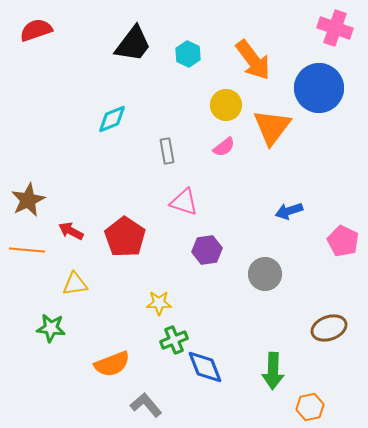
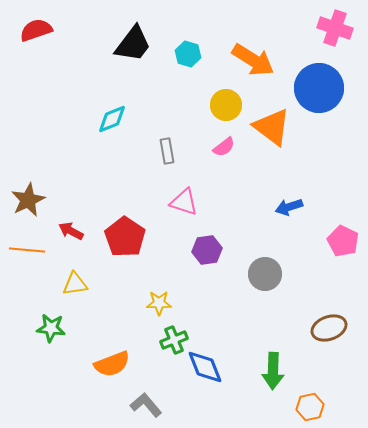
cyan hexagon: rotated 10 degrees counterclockwise
orange arrow: rotated 21 degrees counterclockwise
orange triangle: rotated 30 degrees counterclockwise
blue arrow: moved 4 px up
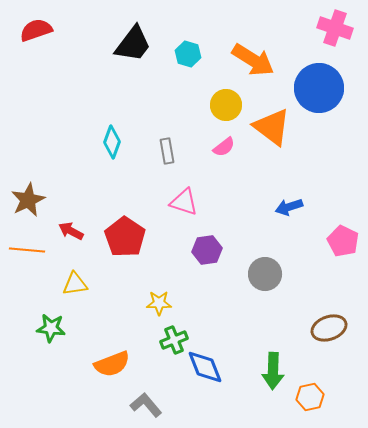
cyan diamond: moved 23 px down; rotated 48 degrees counterclockwise
orange hexagon: moved 10 px up
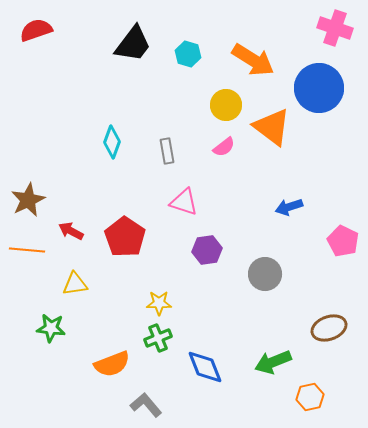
green cross: moved 16 px left, 2 px up
green arrow: moved 9 px up; rotated 66 degrees clockwise
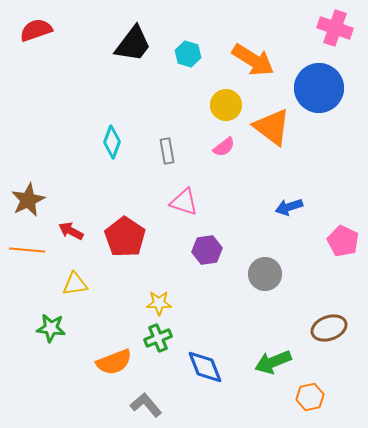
orange semicircle: moved 2 px right, 2 px up
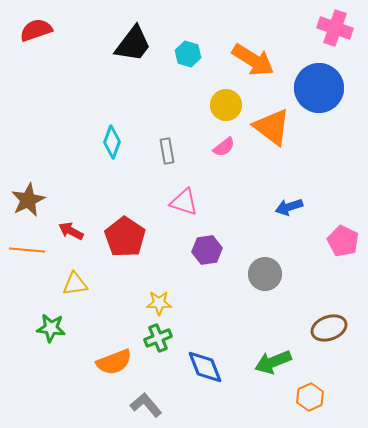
orange hexagon: rotated 12 degrees counterclockwise
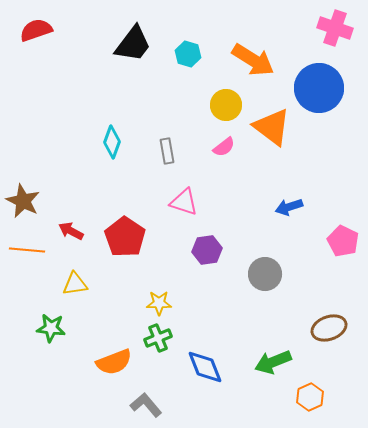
brown star: moved 5 px left, 1 px down; rotated 20 degrees counterclockwise
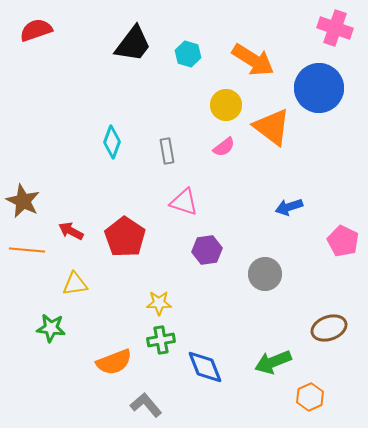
green cross: moved 3 px right, 2 px down; rotated 12 degrees clockwise
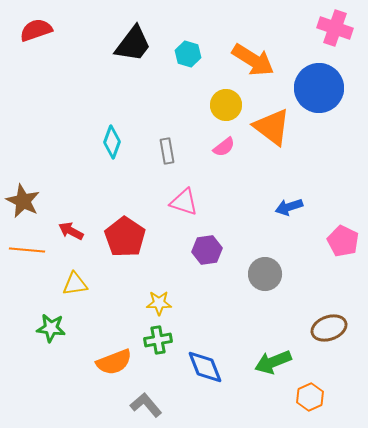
green cross: moved 3 px left
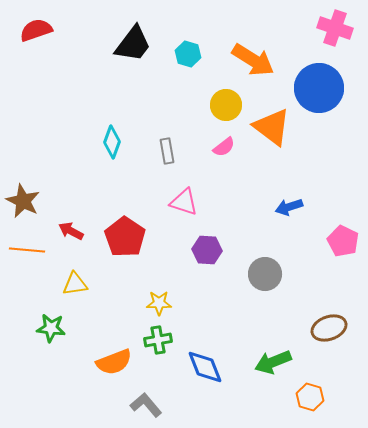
purple hexagon: rotated 12 degrees clockwise
orange hexagon: rotated 20 degrees counterclockwise
